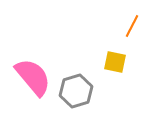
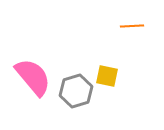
orange line: rotated 60 degrees clockwise
yellow square: moved 8 px left, 14 px down
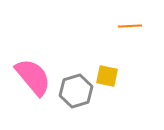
orange line: moved 2 px left
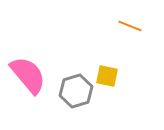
orange line: rotated 25 degrees clockwise
pink semicircle: moved 5 px left, 2 px up
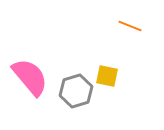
pink semicircle: moved 2 px right, 2 px down
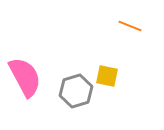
pink semicircle: moved 5 px left; rotated 12 degrees clockwise
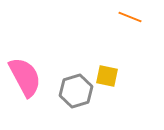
orange line: moved 9 px up
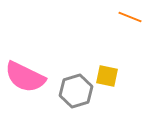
pink semicircle: rotated 144 degrees clockwise
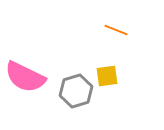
orange line: moved 14 px left, 13 px down
yellow square: rotated 20 degrees counterclockwise
